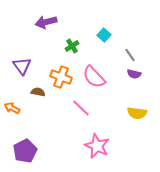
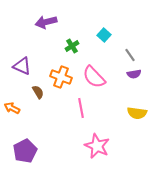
purple triangle: rotated 30 degrees counterclockwise
purple semicircle: rotated 24 degrees counterclockwise
brown semicircle: rotated 48 degrees clockwise
pink line: rotated 36 degrees clockwise
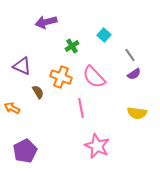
purple semicircle: rotated 24 degrees counterclockwise
